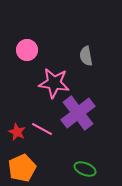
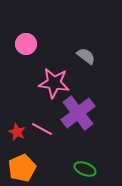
pink circle: moved 1 px left, 6 px up
gray semicircle: rotated 138 degrees clockwise
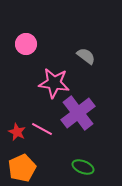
green ellipse: moved 2 px left, 2 px up
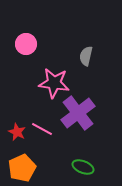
gray semicircle: rotated 114 degrees counterclockwise
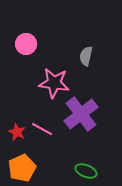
purple cross: moved 3 px right, 1 px down
green ellipse: moved 3 px right, 4 px down
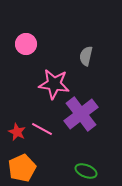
pink star: moved 1 px down
